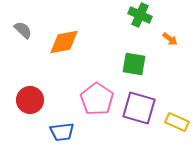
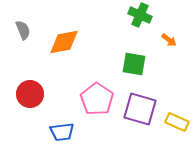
gray semicircle: rotated 24 degrees clockwise
orange arrow: moved 1 px left, 1 px down
red circle: moved 6 px up
purple square: moved 1 px right, 1 px down
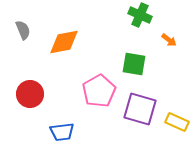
pink pentagon: moved 2 px right, 8 px up; rotated 8 degrees clockwise
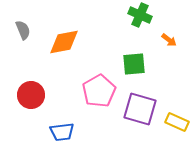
green square: rotated 15 degrees counterclockwise
red circle: moved 1 px right, 1 px down
